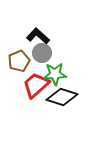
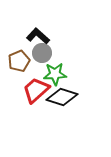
red trapezoid: moved 5 px down
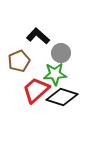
gray circle: moved 19 px right
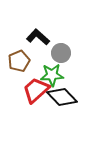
black L-shape: moved 1 px down
green star: moved 3 px left, 1 px down
black diamond: rotated 28 degrees clockwise
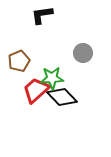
black L-shape: moved 4 px right, 22 px up; rotated 50 degrees counterclockwise
gray circle: moved 22 px right
green star: moved 3 px down
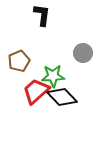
black L-shape: rotated 105 degrees clockwise
green star: moved 1 px right, 2 px up
red trapezoid: moved 1 px down
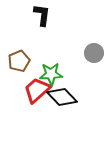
gray circle: moved 11 px right
green star: moved 2 px left, 2 px up
red trapezoid: moved 1 px right, 1 px up
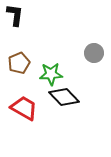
black L-shape: moved 27 px left
brown pentagon: moved 2 px down
red trapezoid: moved 13 px left, 18 px down; rotated 72 degrees clockwise
black diamond: moved 2 px right
